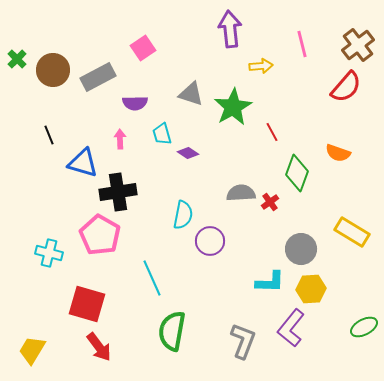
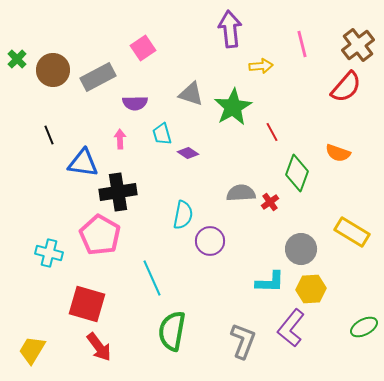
blue triangle: rotated 8 degrees counterclockwise
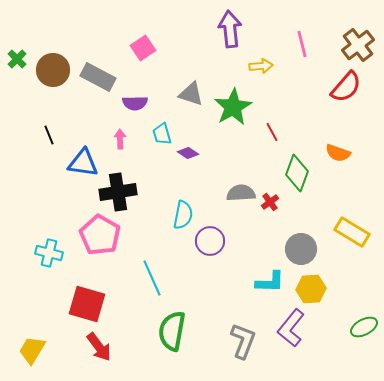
gray rectangle: rotated 56 degrees clockwise
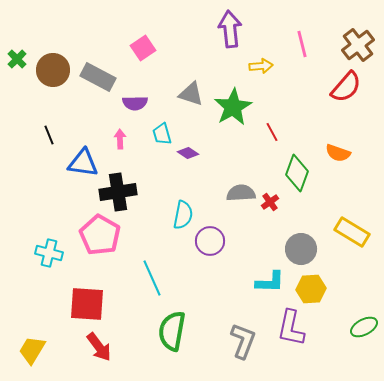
red square: rotated 12 degrees counterclockwise
purple L-shape: rotated 27 degrees counterclockwise
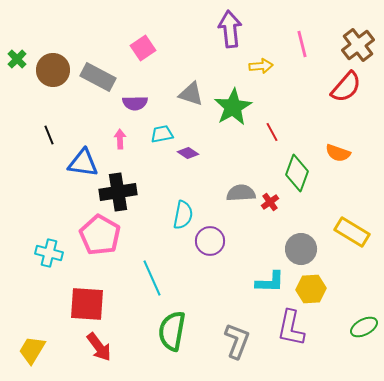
cyan trapezoid: rotated 95 degrees clockwise
gray L-shape: moved 6 px left
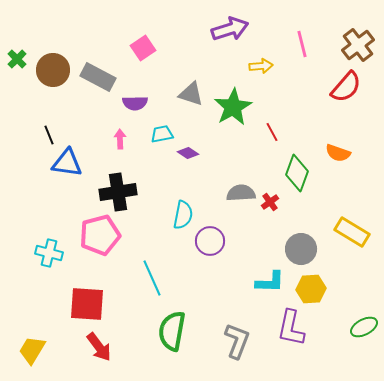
purple arrow: rotated 78 degrees clockwise
blue triangle: moved 16 px left
pink pentagon: rotated 27 degrees clockwise
